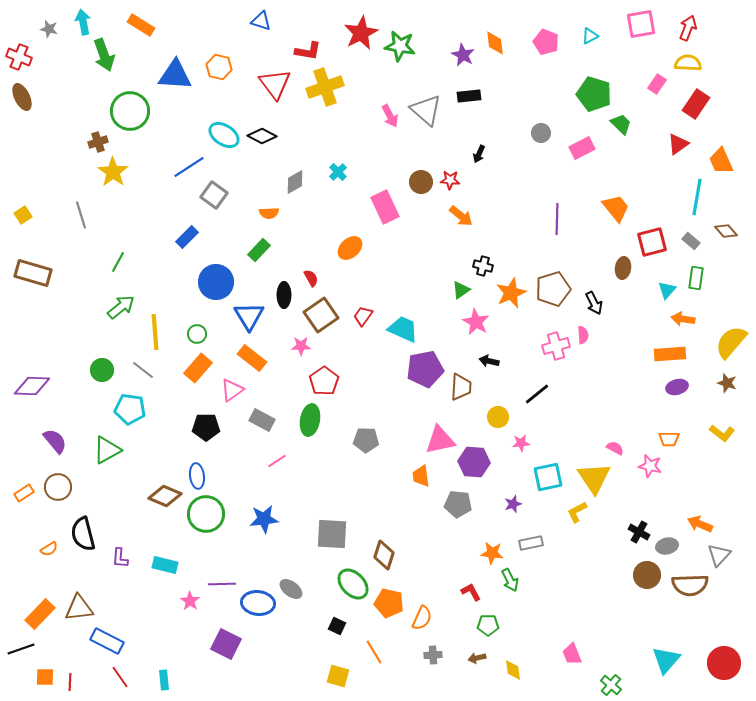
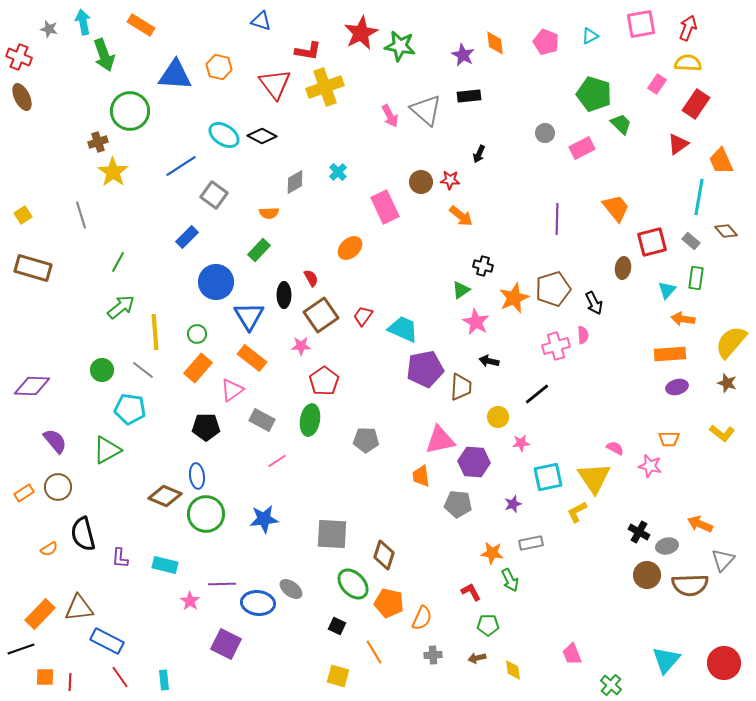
gray circle at (541, 133): moved 4 px right
blue line at (189, 167): moved 8 px left, 1 px up
cyan line at (697, 197): moved 2 px right
brown rectangle at (33, 273): moved 5 px up
orange star at (511, 293): moved 3 px right, 5 px down
gray triangle at (719, 555): moved 4 px right, 5 px down
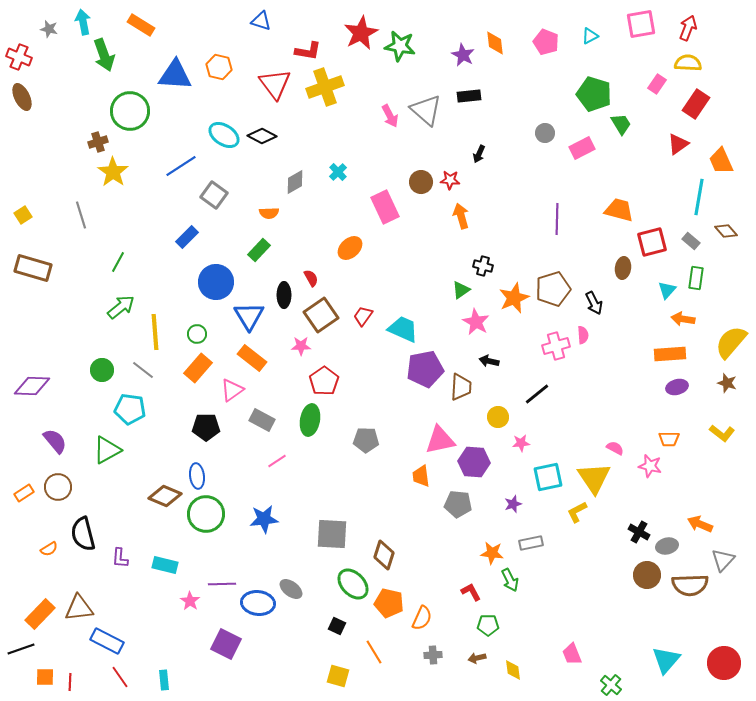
green trapezoid at (621, 124): rotated 15 degrees clockwise
orange trapezoid at (616, 208): moved 3 px right, 2 px down; rotated 36 degrees counterclockwise
orange arrow at (461, 216): rotated 145 degrees counterclockwise
